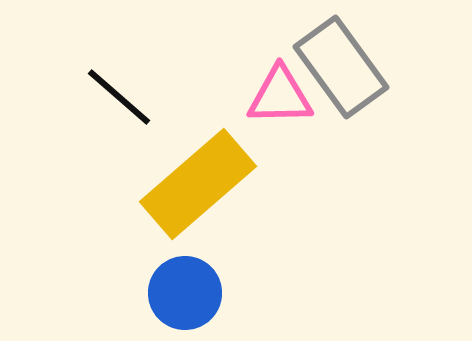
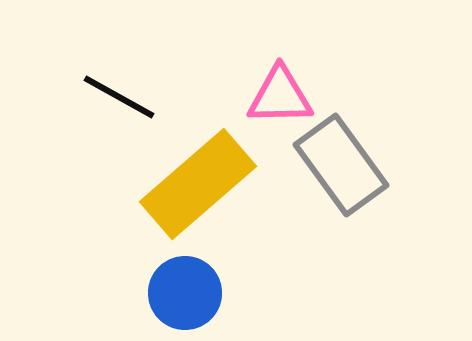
gray rectangle: moved 98 px down
black line: rotated 12 degrees counterclockwise
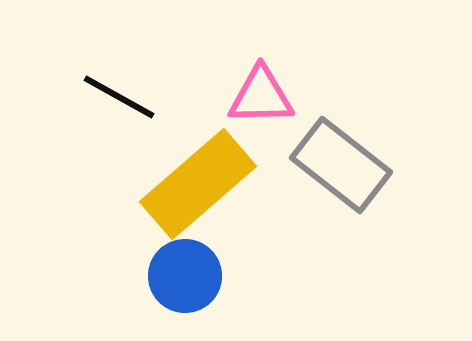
pink triangle: moved 19 px left
gray rectangle: rotated 16 degrees counterclockwise
blue circle: moved 17 px up
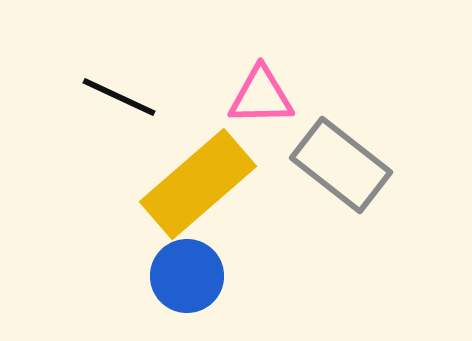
black line: rotated 4 degrees counterclockwise
blue circle: moved 2 px right
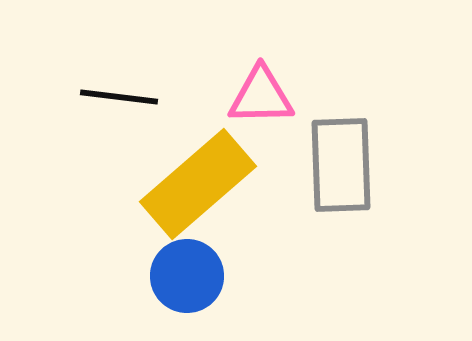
black line: rotated 18 degrees counterclockwise
gray rectangle: rotated 50 degrees clockwise
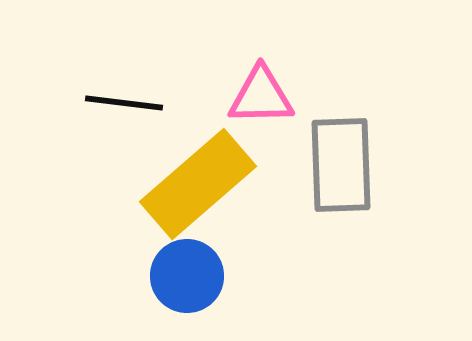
black line: moved 5 px right, 6 px down
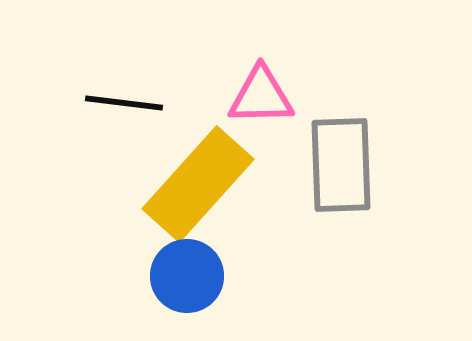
yellow rectangle: rotated 7 degrees counterclockwise
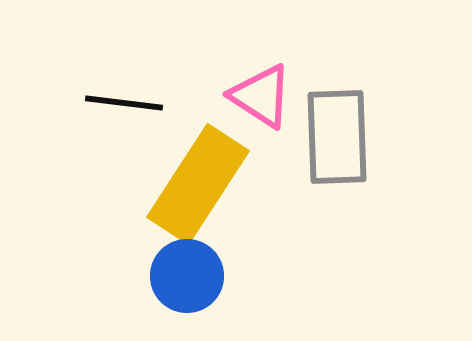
pink triangle: rotated 34 degrees clockwise
gray rectangle: moved 4 px left, 28 px up
yellow rectangle: rotated 9 degrees counterclockwise
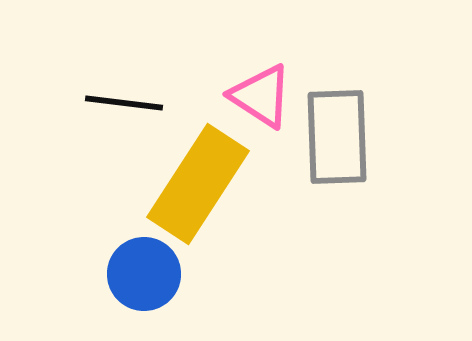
blue circle: moved 43 px left, 2 px up
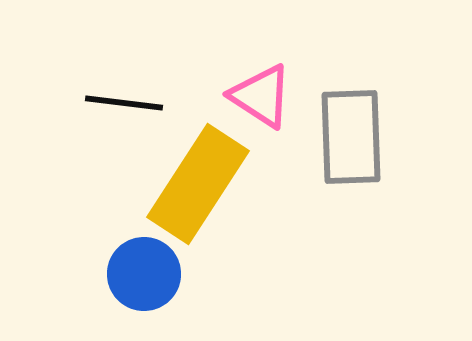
gray rectangle: moved 14 px right
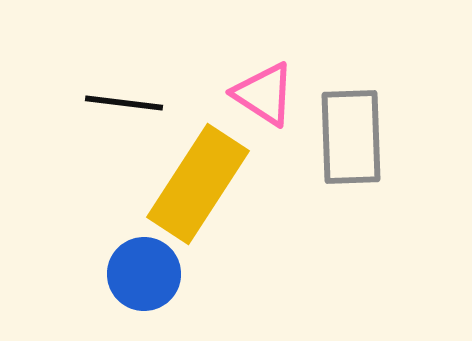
pink triangle: moved 3 px right, 2 px up
